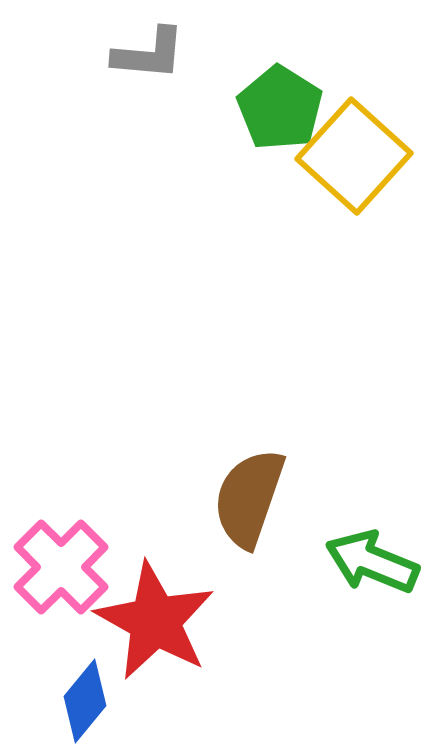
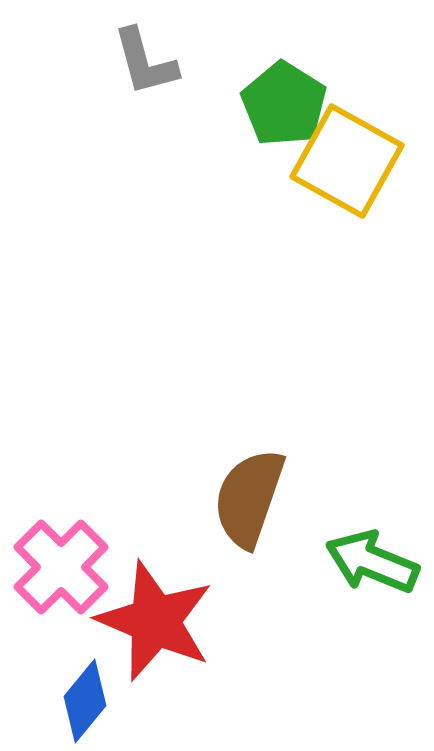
gray L-shape: moved 4 px left, 8 px down; rotated 70 degrees clockwise
green pentagon: moved 4 px right, 4 px up
yellow square: moved 7 px left, 5 px down; rotated 13 degrees counterclockwise
red star: rotated 6 degrees counterclockwise
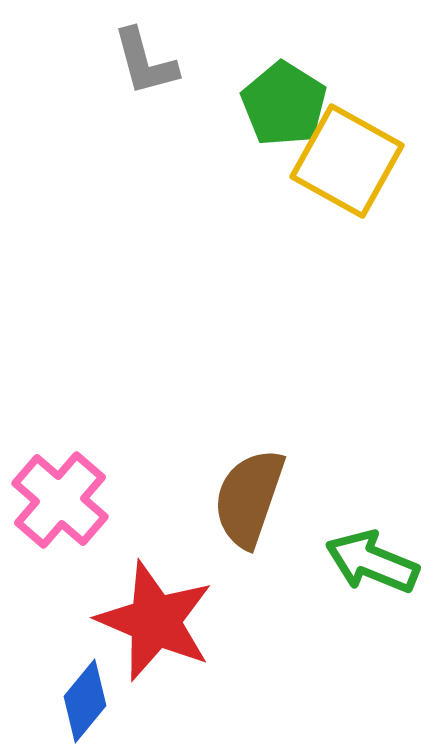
pink cross: moved 1 px left, 67 px up; rotated 4 degrees counterclockwise
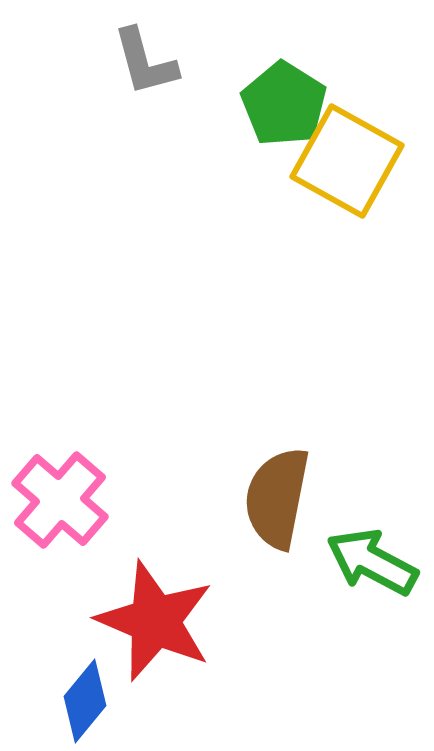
brown semicircle: moved 28 px right; rotated 8 degrees counterclockwise
green arrow: rotated 6 degrees clockwise
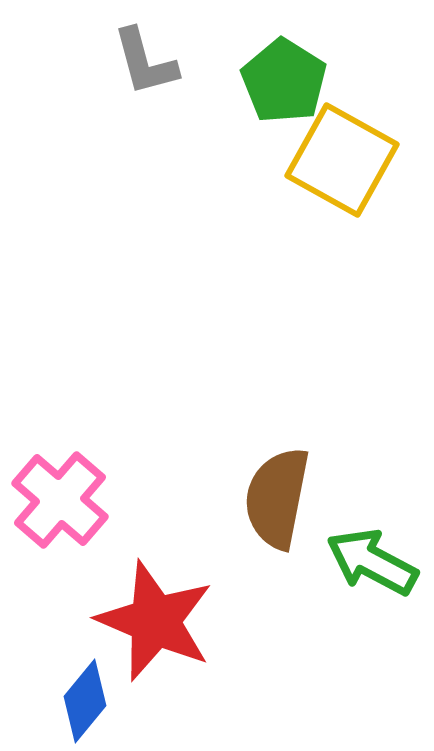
green pentagon: moved 23 px up
yellow square: moved 5 px left, 1 px up
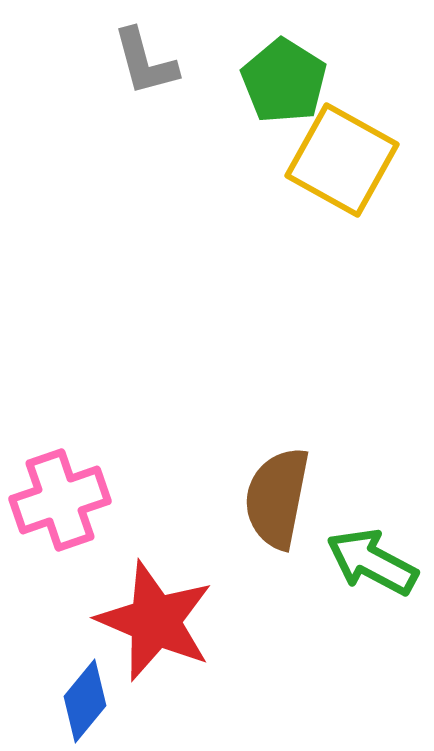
pink cross: rotated 30 degrees clockwise
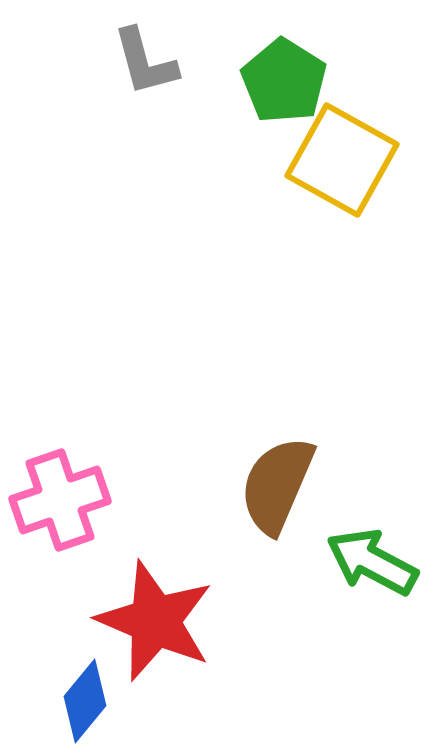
brown semicircle: moved 13 px up; rotated 12 degrees clockwise
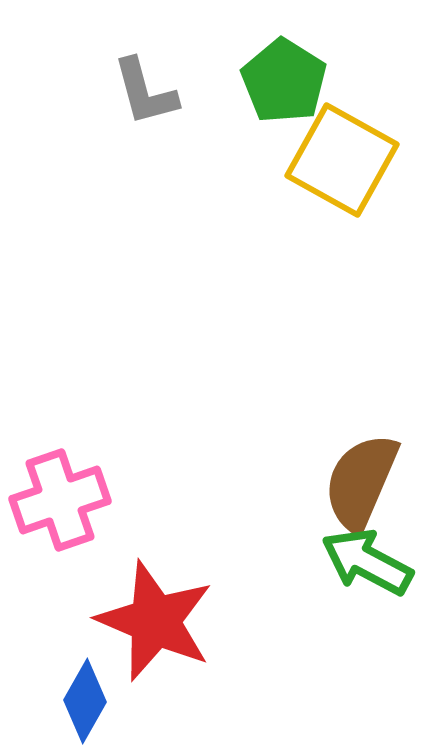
gray L-shape: moved 30 px down
brown semicircle: moved 84 px right, 3 px up
green arrow: moved 5 px left
blue diamond: rotated 10 degrees counterclockwise
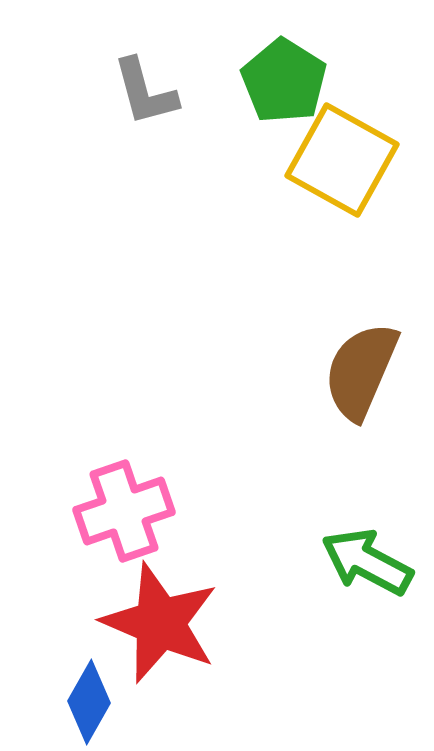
brown semicircle: moved 111 px up
pink cross: moved 64 px right, 11 px down
red star: moved 5 px right, 2 px down
blue diamond: moved 4 px right, 1 px down
